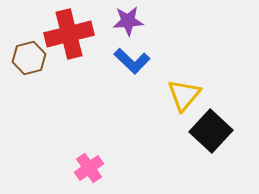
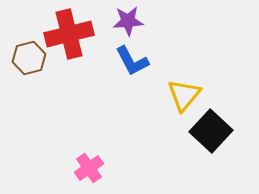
blue L-shape: rotated 18 degrees clockwise
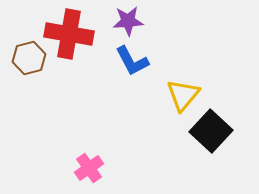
red cross: rotated 24 degrees clockwise
yellow triangle: moved 1 px left
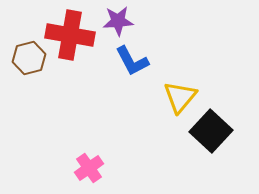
purple star: moved 10 px left
red cross: moved 1 px right, 1 px down
yellow triangle: moved 3 px left, 2 px down
